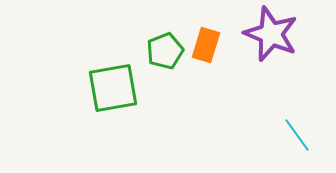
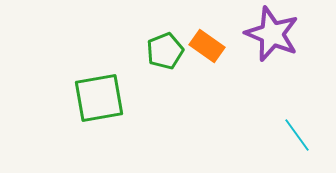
purple star: moved 1 px right
orange rectangle: moved 1 px right, 1 px down; rotated 72 degrees counterclockwise
green square: moved 14 px left, 10 px down
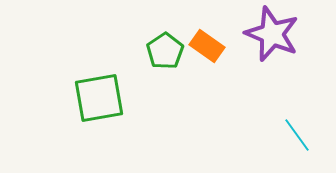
green pentagon: rotated 12 degrees counterclockwise
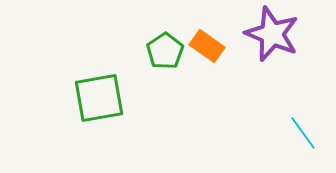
cyan line: moved 6 px right, 2 px up
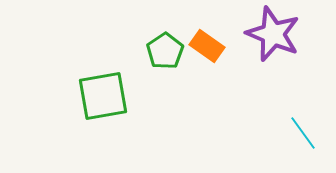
purple star: moved 1 px right
green square: moved 4 px right, 2 px up
